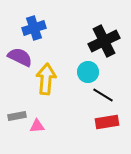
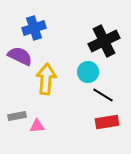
purple semicircle: moved 1 px up
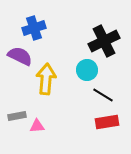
cyan circle: moved 1 px left, 2 px up
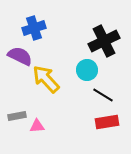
yellow arrow: rotated 48 degrees counterclockwise
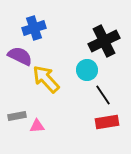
black line: rotated 25 degrees clockwise
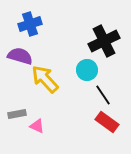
blue cross: moved 4 px left, 4 px up
purple semicircle: rotated 10 degrees counterclockwise
yellow arrow: moved 1 px left
gray rectangle: moved 2 px up
red rectangle: rotated 45 degrees clockwise
pink triangle: rotated 28 degrees clockwise
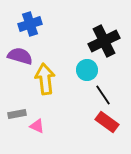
yellow arrow: rotated 36 degrees clockwise
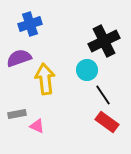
purple semicircle: moved 1 px left, 2 px down; rotated 35 degrees counterclockwise
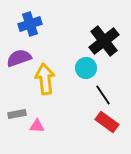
black cross: rotated 12 degrees counterclockwise
cyan circle: moved 1 px left, 2 px up
pink triangle: rotated 21 degrees counterclockwise
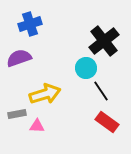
yellow arrow: moved 15 px down; rotated 80 degrees clockwise
black line: moved 2 px left, 4 px up
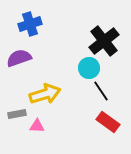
cyan circle: moved 3 px right
red rectangle: moved 1 px right
